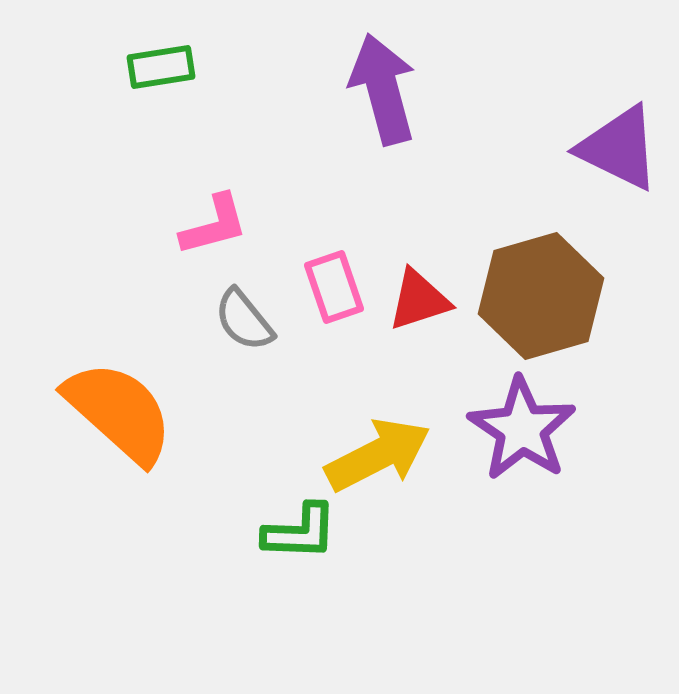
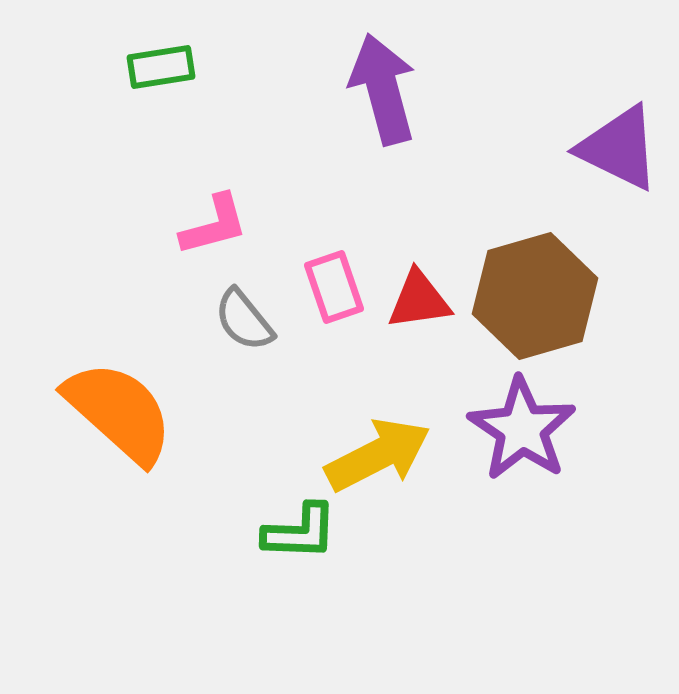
brown hexagon: moved 6 px left
red triangle: rotated 10 degrees clockwise
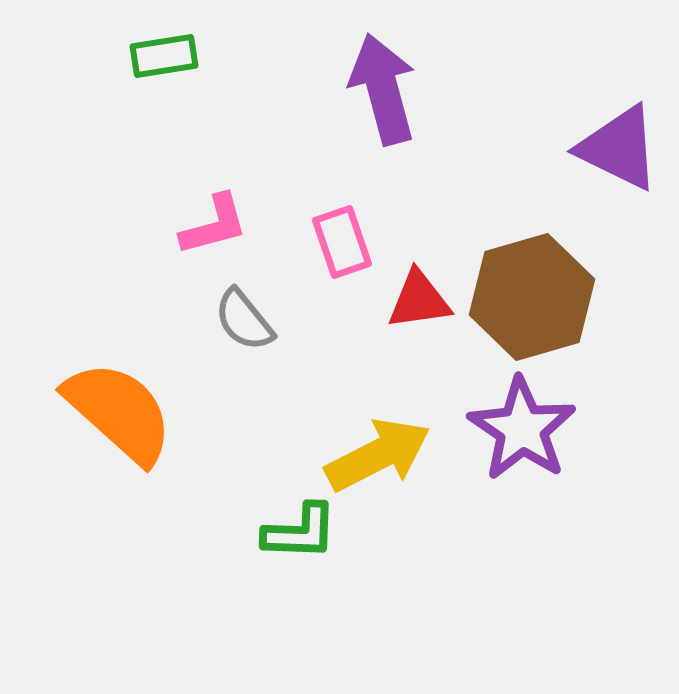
green rectangle: moved 3 px right, 11 px up
pink rectangle: moved 8 px right, 45 px up
brown hexagon: moved 3 px left, 1 px down
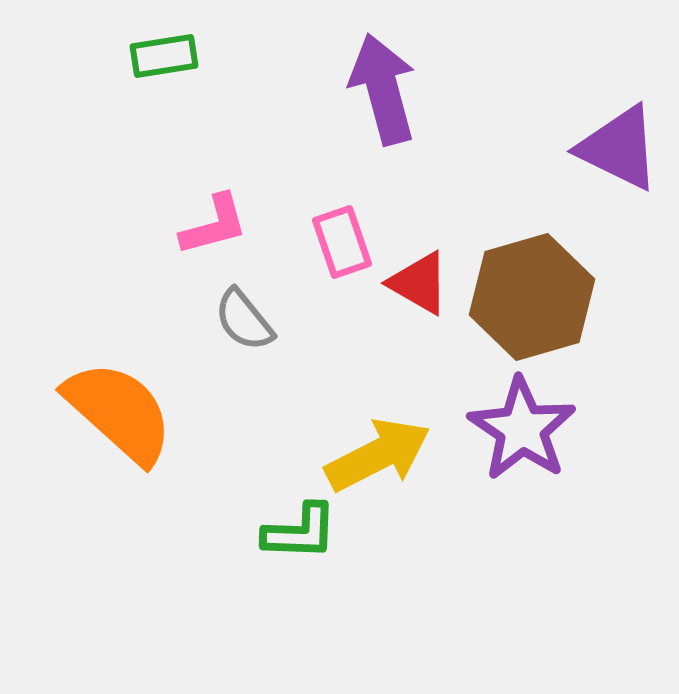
red triangle: moved 17 px up; rotated 38 degrees clockwise
